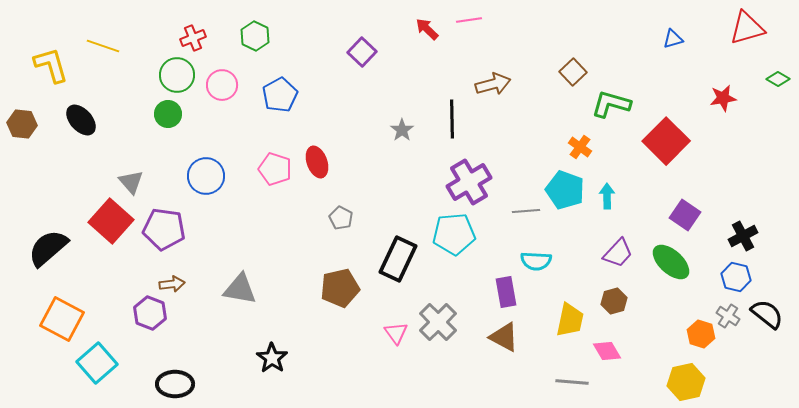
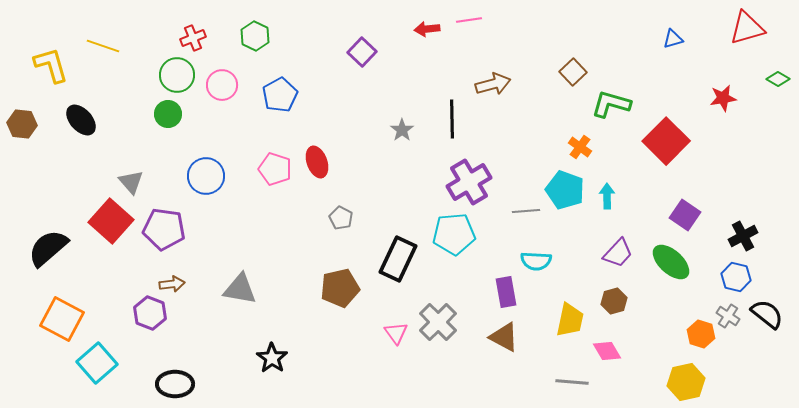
red arrow at (427, 29): rotated 50 degrees counterclockwise
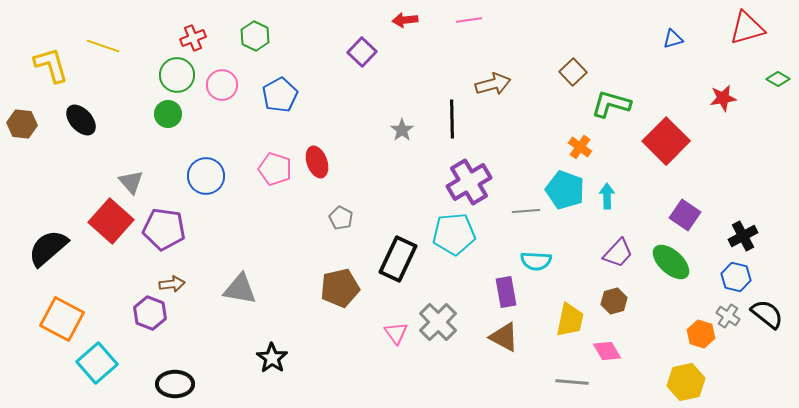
red arrow at (427, 29): moved 22 px left, 9 px up
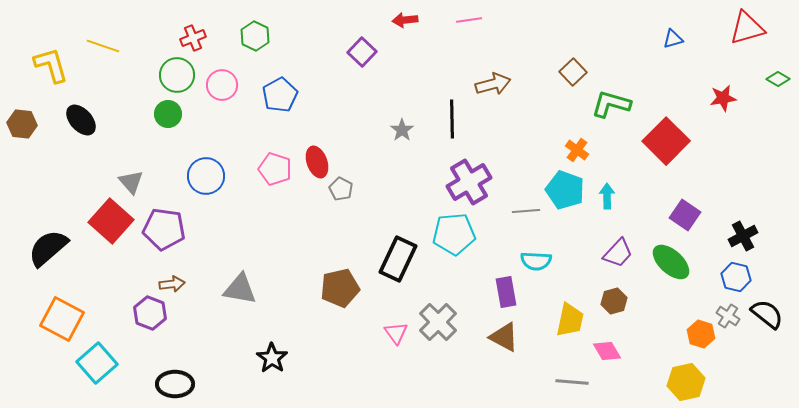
orange cross at (580, 147): moved 3 px left, 3 px down
gray pentagon at (341, 218): moved 29 px up
